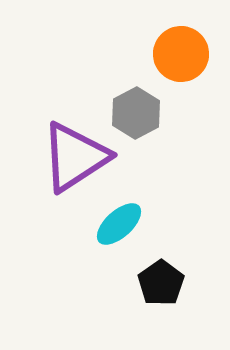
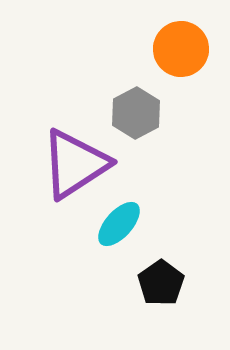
orange circle: moved 5 px up
purple triangle: moved 7 px down
cyan ellipse: rotated 6 degrees counterclockwise
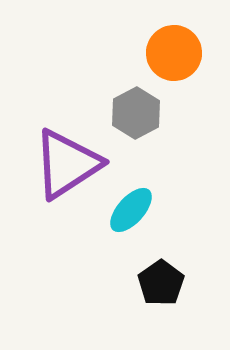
orange circle: moved 7 px left, 4 px down
purple triangle: moved 8 px left
cyan ellipse: moved 12 px right, 14 px up
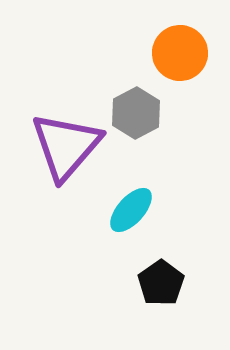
orange circle: moved 6 px right
purple triangle: moved 1 px left, 18 px up; rotated 16 degrees counterclockwise
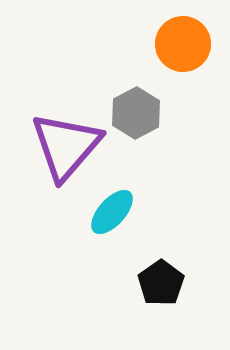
orange circle: moved 3 px right, 9 px up
cyan ellipse: moved 19 px left, 2 px down
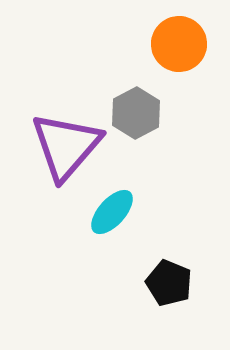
orange circle: moved 4 px left
black pentagon: moved 8 px right; rotated 15 degrees counterclockwise
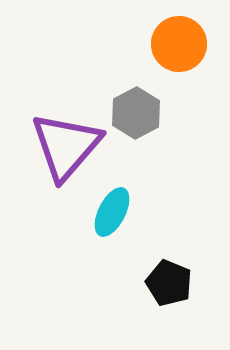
cyan ellipse: rotated 15 degrees counterclockwise
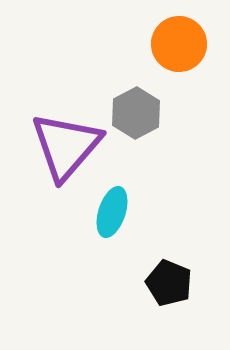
cyan ellipse: rotated 9 degrees counterclockwise
